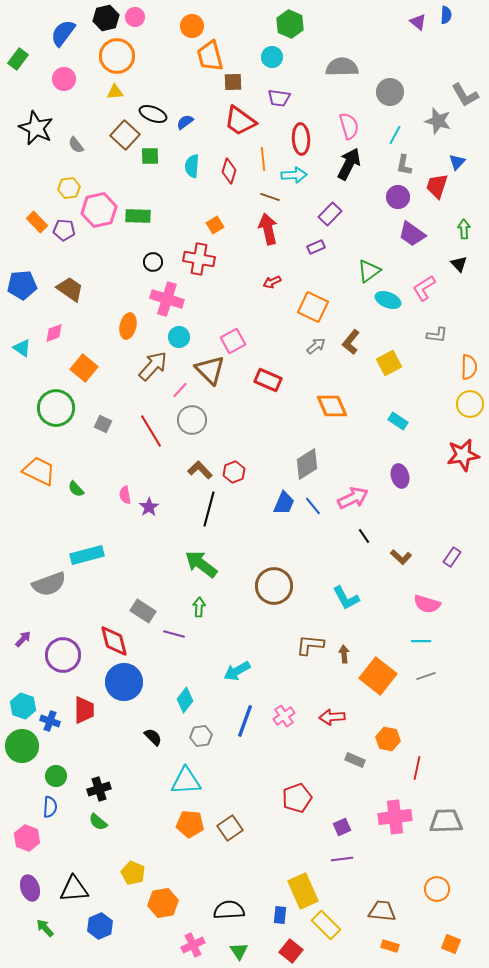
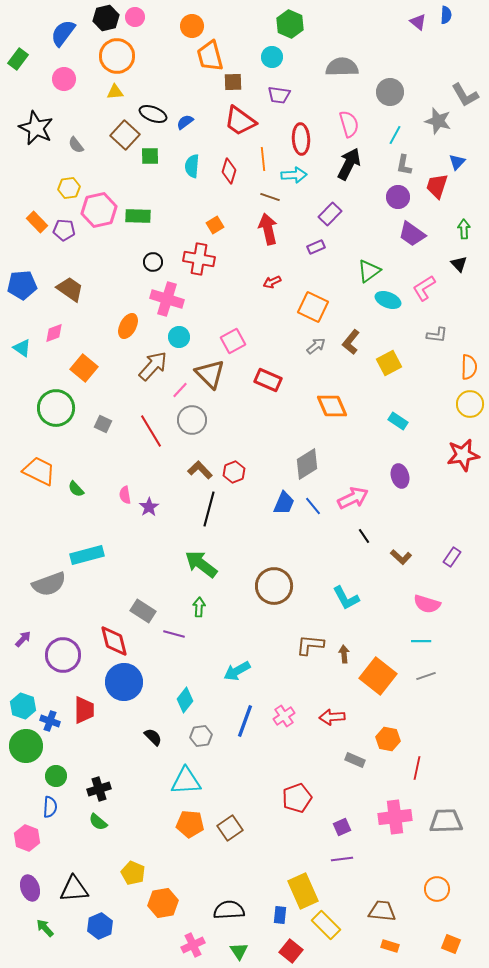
purple trapezoid at (279, 98): moved 3 px up
pink semicircle at (349, 126): moved 2 px up
orange ellipse at (128, 326): rotated 15 degrees clockwise
brown triangle at (210, 370): moved 4 px down
green circle at (22, 746): moved 4 px right
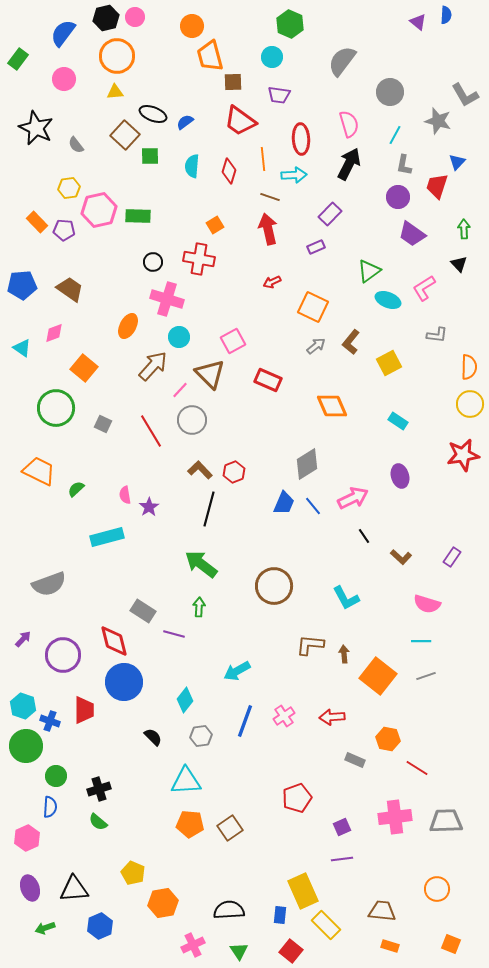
gray semicircle at (342, 67): moved 6 px up; rotated 52 degrees counterclockwise
green semicircle at (76, 489): rotated 90 degrees clockwise
cyan rectangle at (87, 555): moved 20 px right, 18 px up
red line at (417, 768): rotated 70 degrees counterclockwise
pink hexagon at (27, 838): rotated 15 degrees clockwise
green arrow at (45, 928): rotated 66 degrees counterclockwise
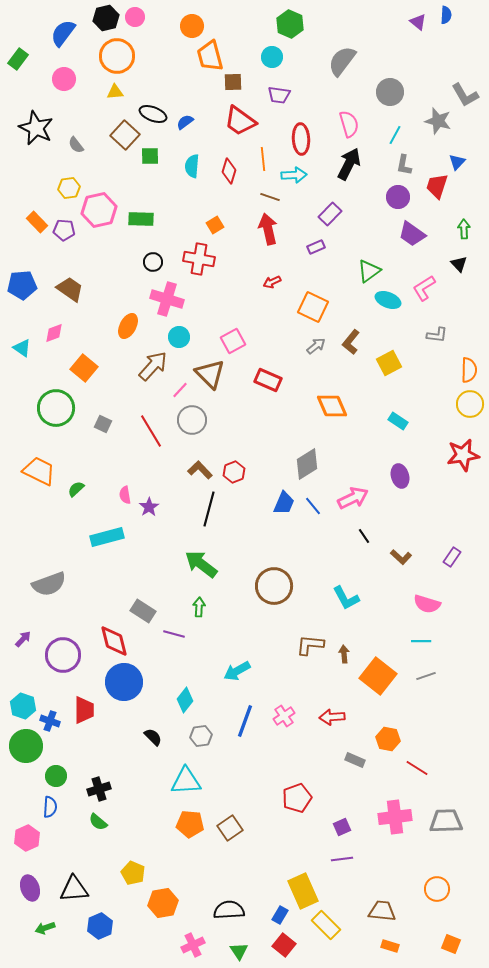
green rectangle at (138, 216): moved 3 px right, 3 px down
orange semicircle at (469, 367): moved 3 px down
blue rectangle at (280, 915): rotated 24 degrees clockwise
red square at (291, 951): moved 7 px left, 6 px up
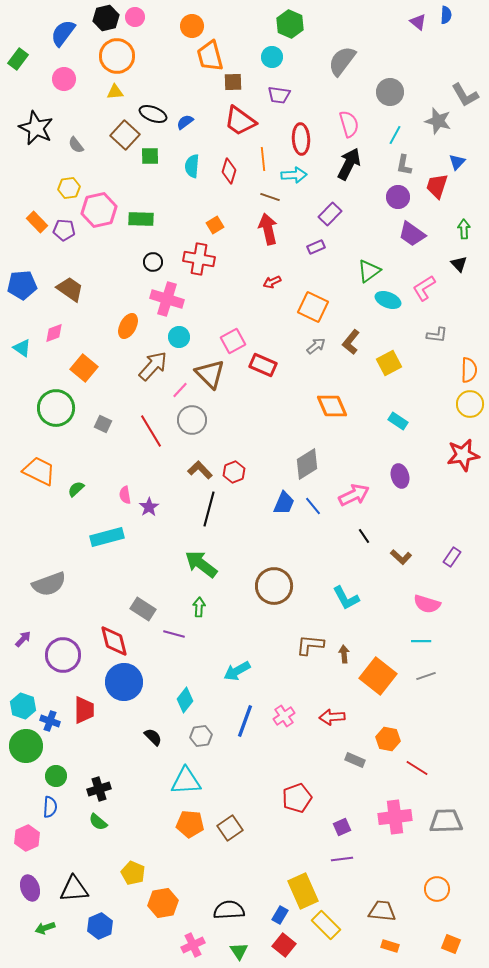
red rectangle at (268, 380): moved 5 px left, 15 px up
pink arrow at (353, 498): moved 1 px right, 3 px up
gray rectangle at (143, 611): moved 2 px up
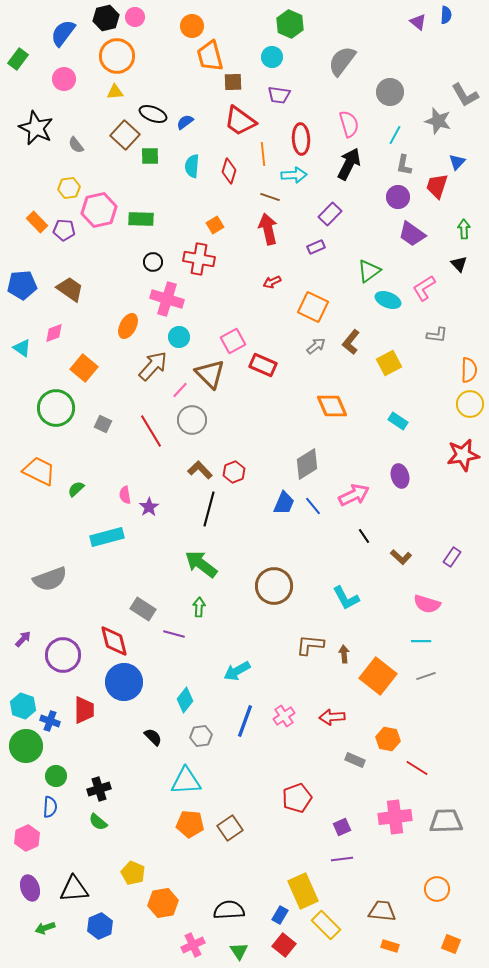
orange line at (263, 159): moved 5 px up
gray semicircle at (49, 584): moved 1 px right, 5 px up
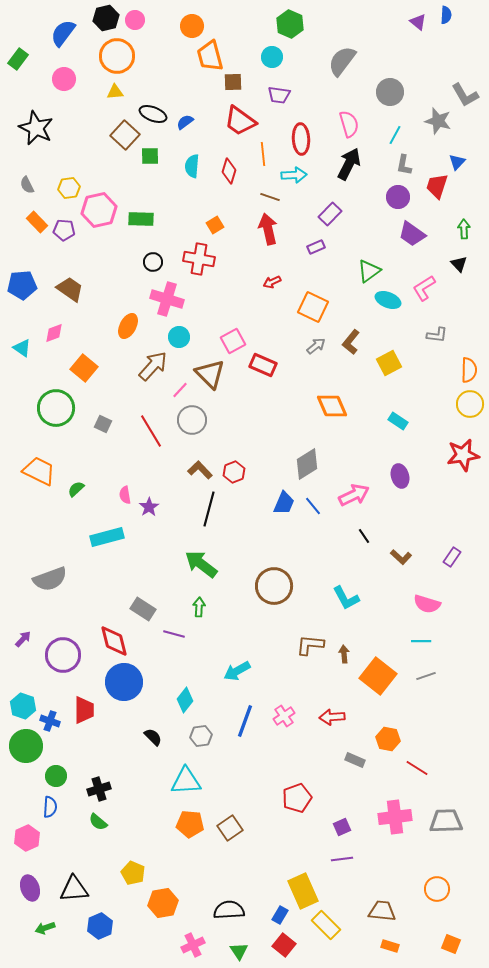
pink circle at (135, 17): moved 3 px down
gray semicircle at (76, 145): moved 49 px left, 40 px down; rotated 12 degrees clockwise
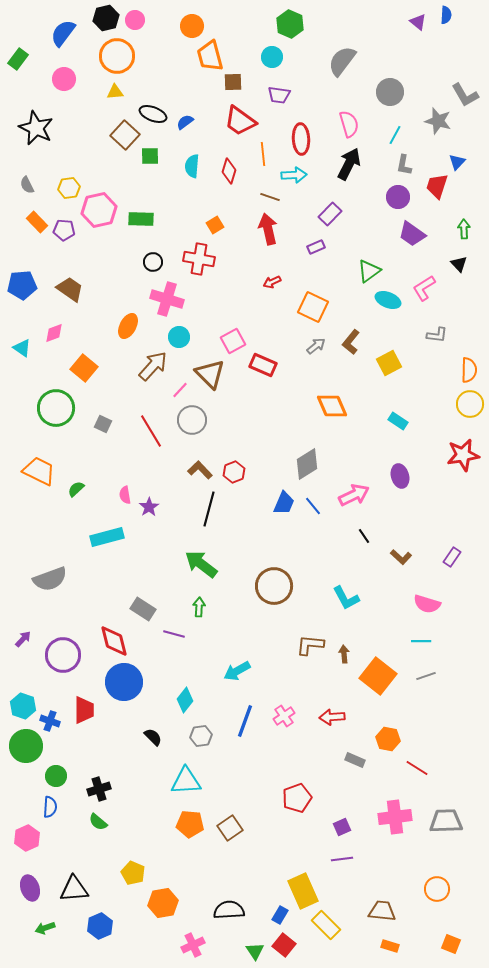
green triangle at (239, 951): moved 16 px right
